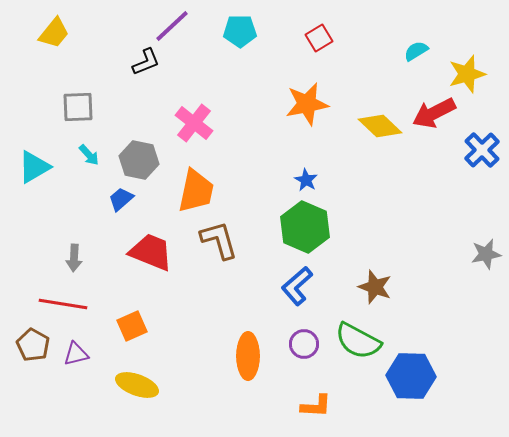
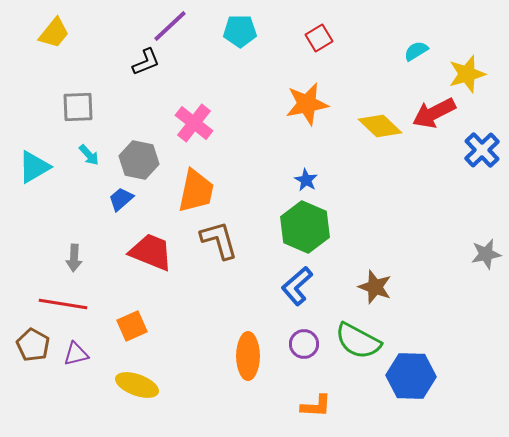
purple line: moved 2 px left
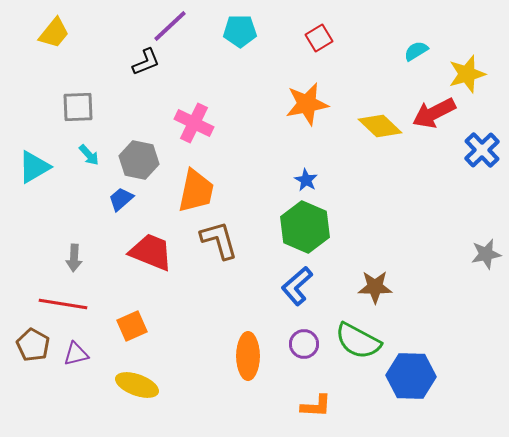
pink cross: rotated 12 degrees counterclockwise
brown star: rotated 20 degrees counterclockwise
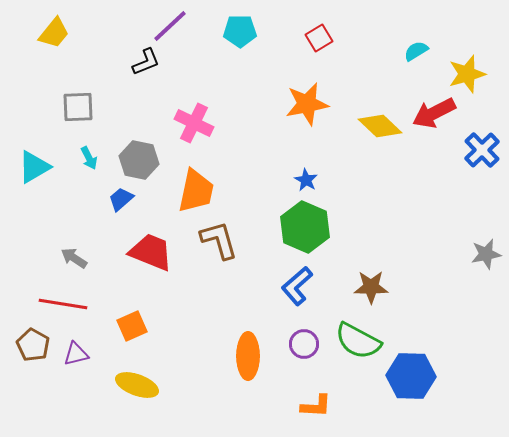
cyan arrow: moved 3 px down; rotated 15 degrees clockwise
gray arrow: rotated 120 degrees clockwise
brown star: moved 4 px left
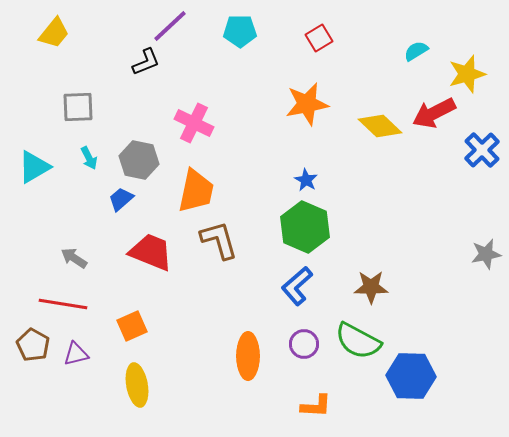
yellow ellipse: rotated 60 degrees clockwise
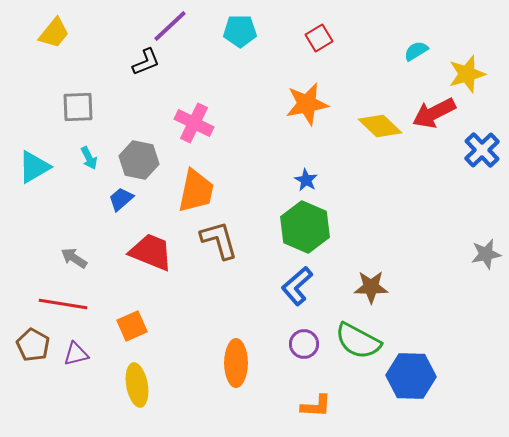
orange ellipse: moved 12 px left, 7 px down
